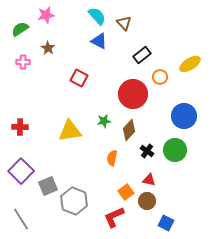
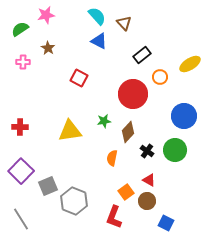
brown diamond: moved 1 px left, 2 px down
red triangle: rotated 16 degrees clockwise
red L-shape: rotated 45 degrees counterclockwise
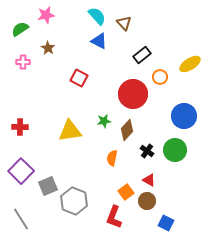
brown diamond: moved 1 px left, 2 px up
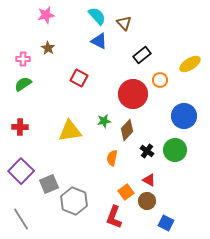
green semicircle: moved 3 px right, 55 px down
pink cross: moved 3 px up
orange circle: moved 3 px down
gray square: moved 1 px right, 2 px up
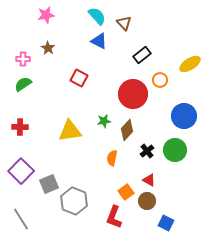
black cross: rotated 16 degrees clockwise
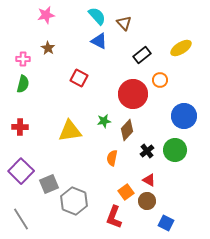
yellow ellipse: moved 9 px left, 16 px up
green semicircle: rotated 138 degrees clockwise
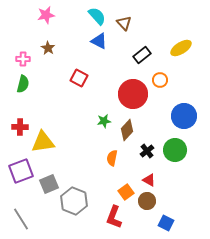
yellow triangle: moved 27 px left, 11 px down
purple square: rotated 25 degrees clockwise
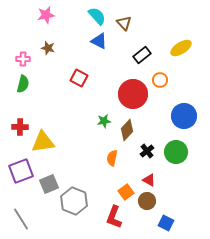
brown star: rotated 16 degrees counterclockwise
green circle: moved 1 px right, 2 px down
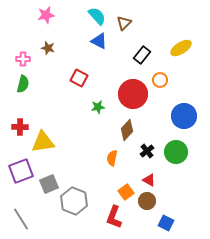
brown triangle: rotated 28 degrees clockwise
black rectangle: rotated 12 degrees counterclockwise
green star: moved 6 px left, 14 px up
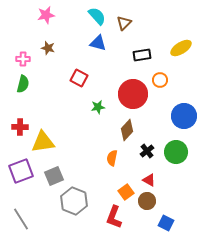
blue triangle: moved 1 px left, 2 px down; rotated 12 degrees counterclockwise
black rectangle: rotated 42 degrees clockwise
gray square: moved 5 px right, 8 px up
